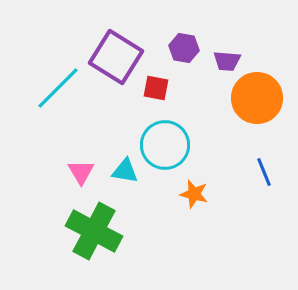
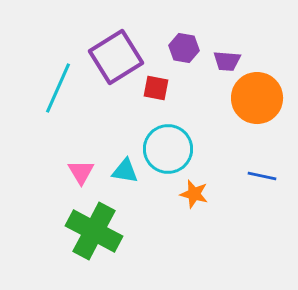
purple square: rotated 26 degrees clockwise
cyan line: rotated 21 degrees counterclockwise
cyan circle: moved 3 px right, 4 px down
blue line: moved 2 px left, 4 px down; rotated 56 degrees counterclockwise
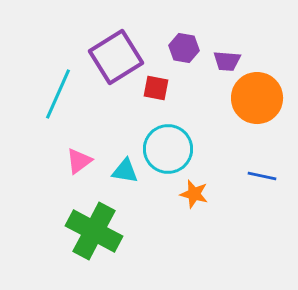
cyan line: moved 6 px down
pink triangle: moved 2 px left, 11 px up; rotated 24 degrees clockwise
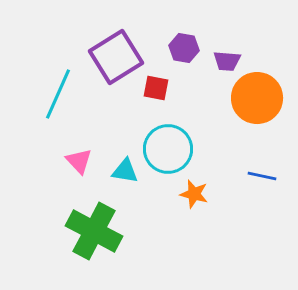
pink triangle: rotated 36 degrees counterclockwise
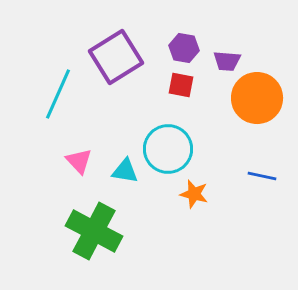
red square: moved 25 px right, 3 px up
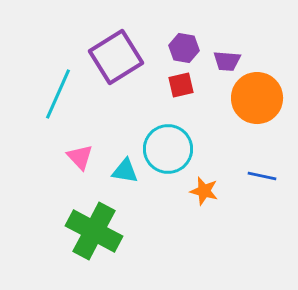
red square: rotated 24 degrees counterclockwise
pink triangle: moved 1 px right, 4 px up
orange star: moved 10 px right, 3 px up
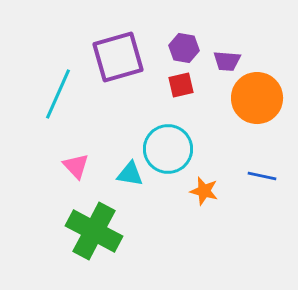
purple square: moved 2 px right; rotated 16 degrees clockwise
pink triangle: moved 4 px left, 9 px down
cyan triangle: moved 5 px right, 3 px down
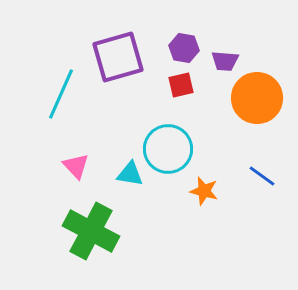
purple trapezoid: moved 2 px left
cyan line: moved 3 px right
blue line: rotated 24 degrees clockwise
green cross: moved 3 px left
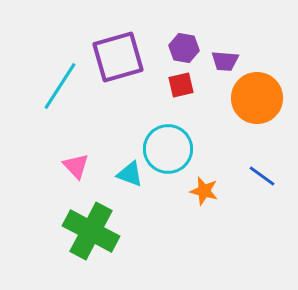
cyan line: moved 1 px left, 8 px up; rotated 9 degrees clockwise
cyan triangle: rotated 12 degrees clockwise
